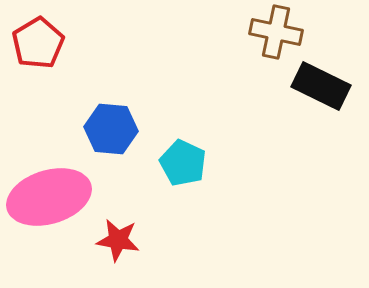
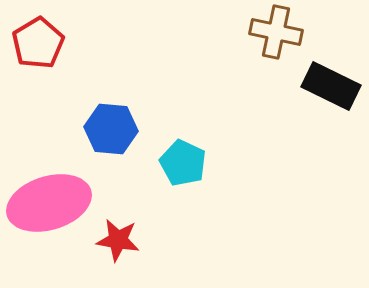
black rectangle: moved 10 px right
pink ellipse: moved 6 px down
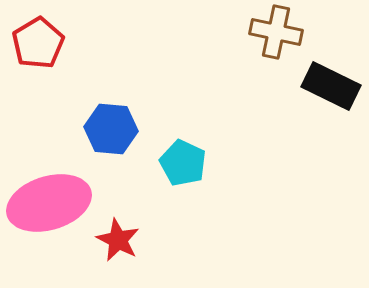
red star: rotated 18 degrees clockwise
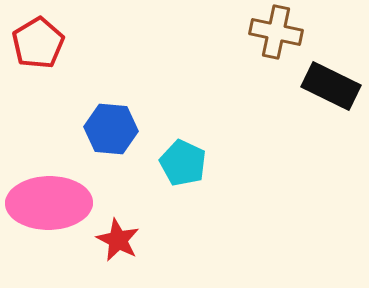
pink ellipse: rotated 16 degrees clockwise
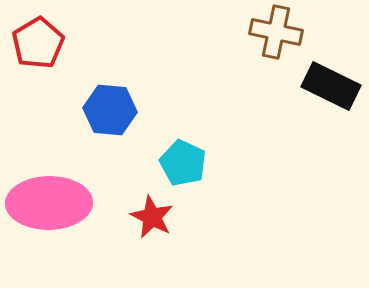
blue hexagon: moved 1 px left, 19 px up
red star: moved 34 px right, 23 px up
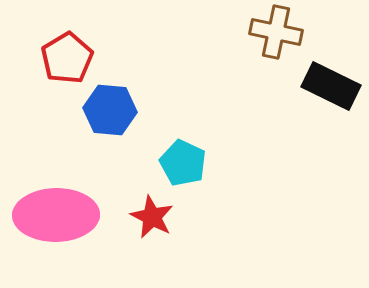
red pentagon: moved 29 px right, 15 px down
pink ellipse: moved 7 px right, 12 px down
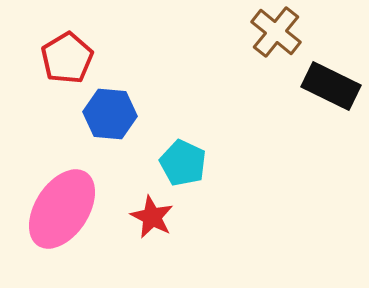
brown cross: rotated 27 degrees clockwise
blue hexagon: moved 4 px down
pink ellipse: moved 6 px right, 6 px up; rotated 56 degrees counterclockwise
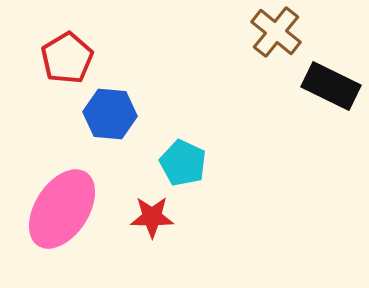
red star: rotated 27 degrees counterclockwise
